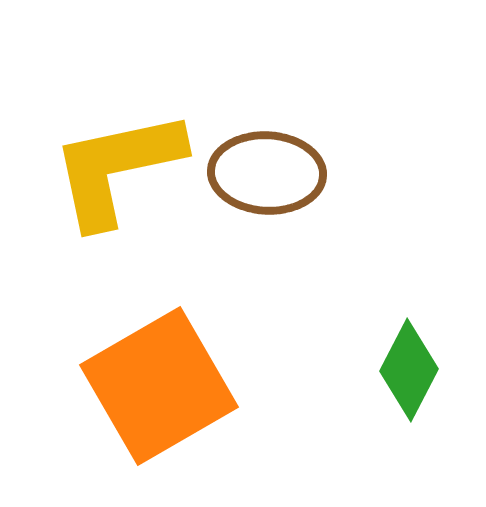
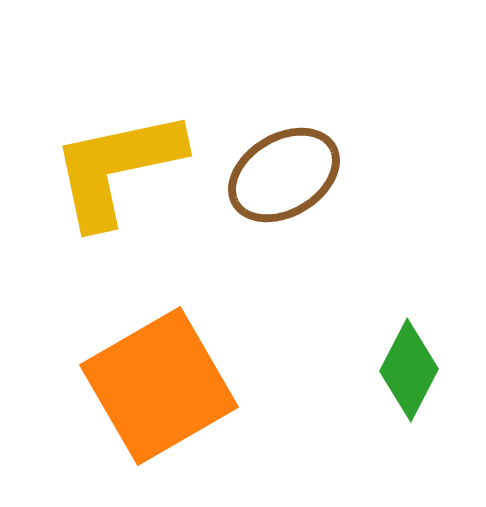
brown ellipse: moved 17 px right, 2 px down; rotated 34 degrees counterclockwise
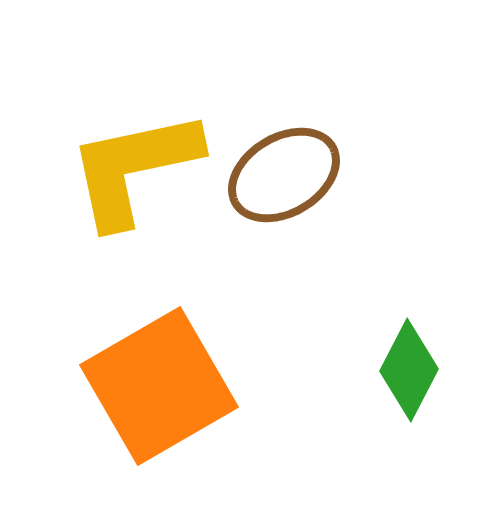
yellow L-shape: moved 17 px right
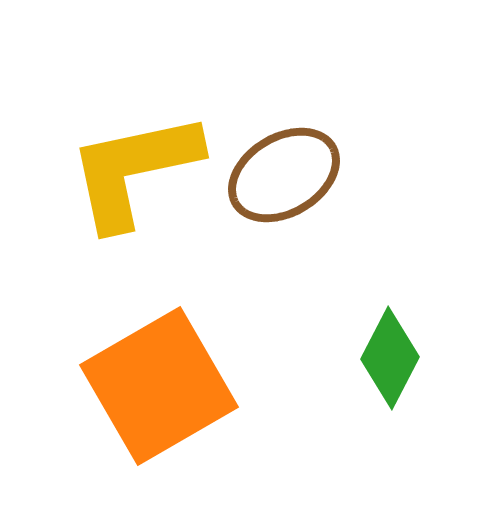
yellow L-shape: moved 2 px down
green diamond: moved 19 px left, 12 px up
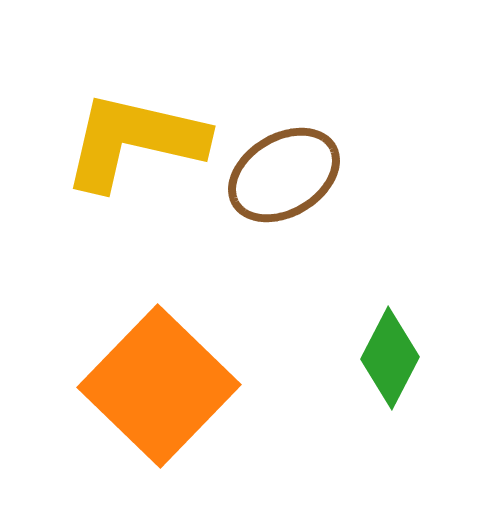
yellow L-shape: moved 29 px up; rotated 25 degrees clockwise
orange square: rotated 16 degrees counterclockwise
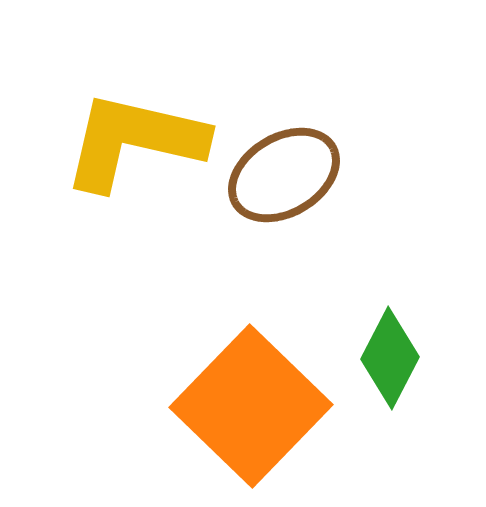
orange square: moved 92 px right, 20 px down
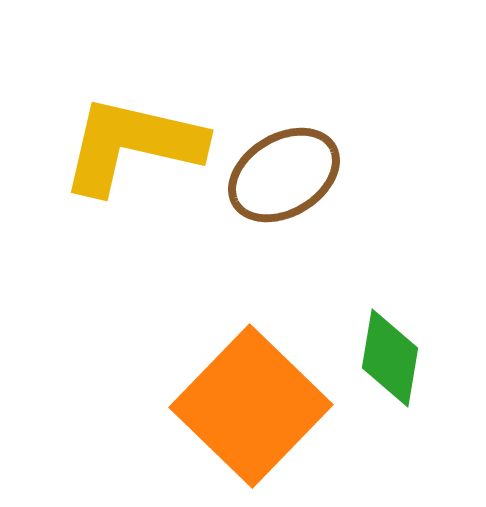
yellow L-shape: moved 2 px left, 4 px down
green diamond: rotated 18 degrees counterclockwise
